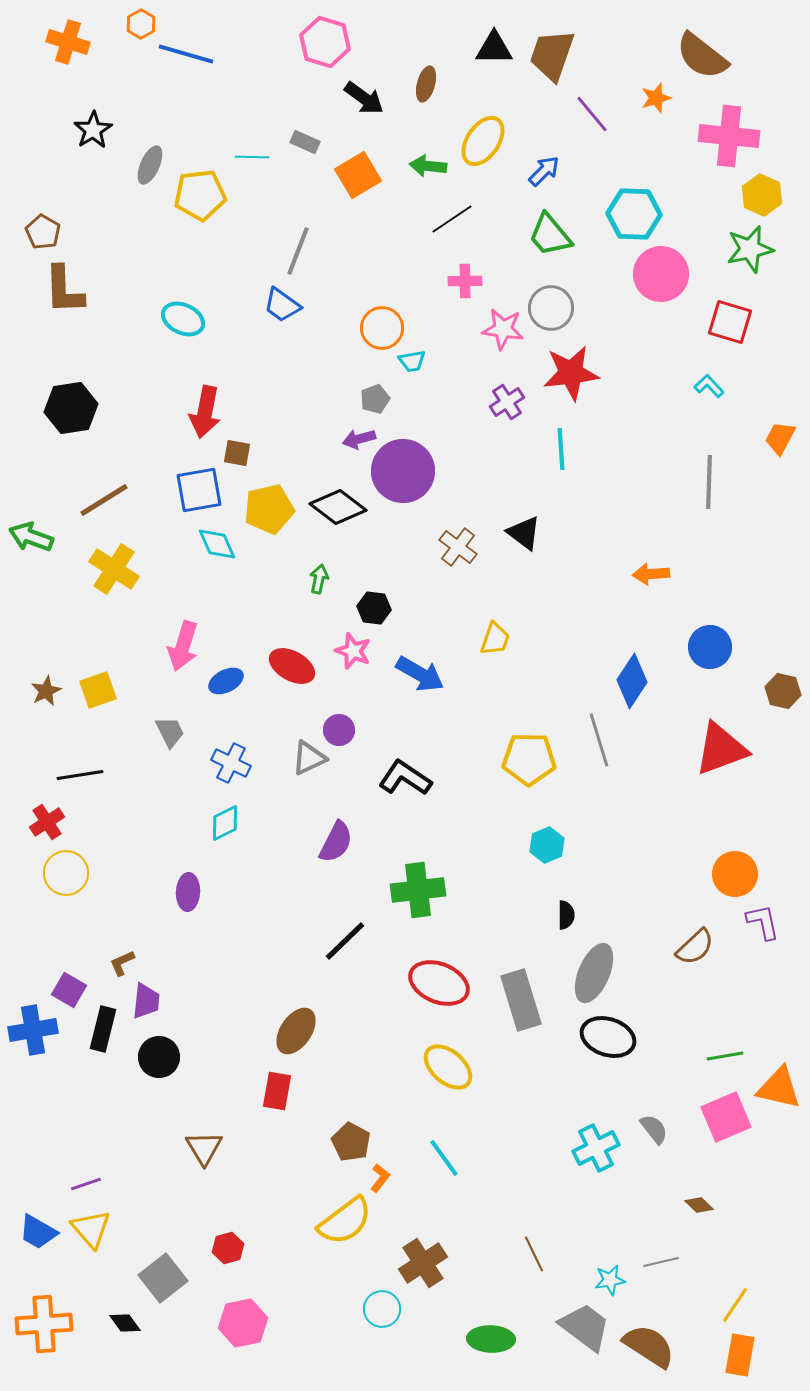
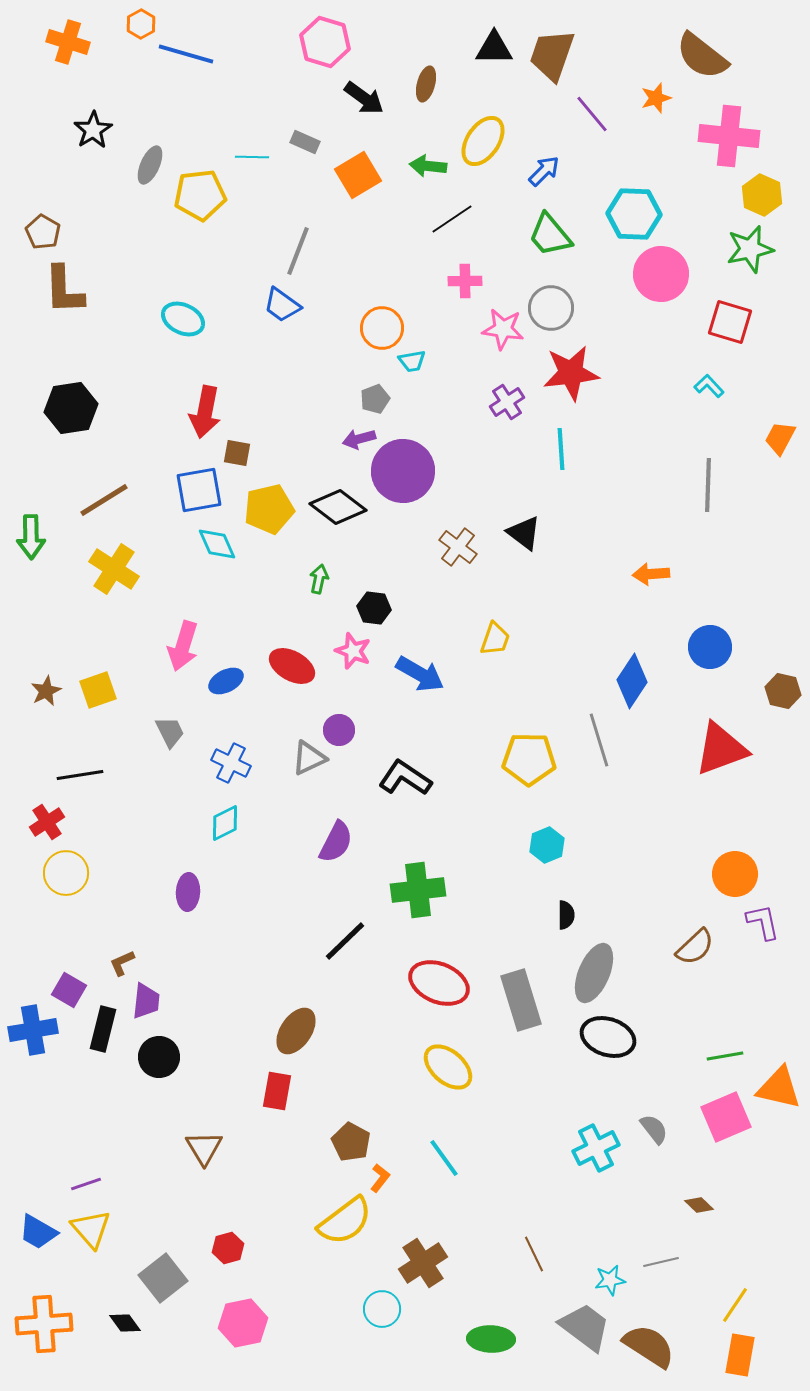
gray line at (709, 482): moved 1 px left, 3 px down
green arrow at (31, 537): rotated 111 degrees counterclockwise
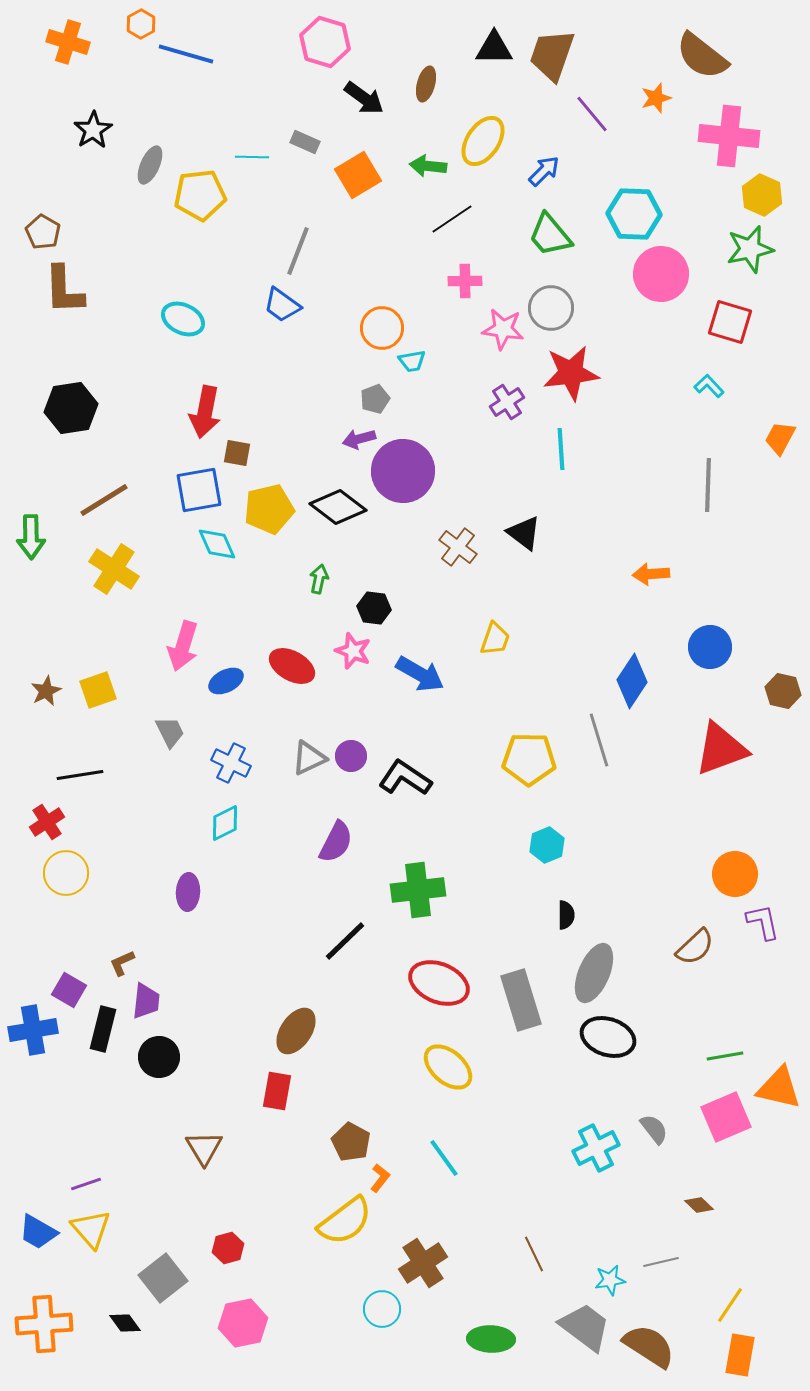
purple circle at (339, 730): moved 12 px right, 26 px down
yellow line at (735, 1305): moved 5 px left
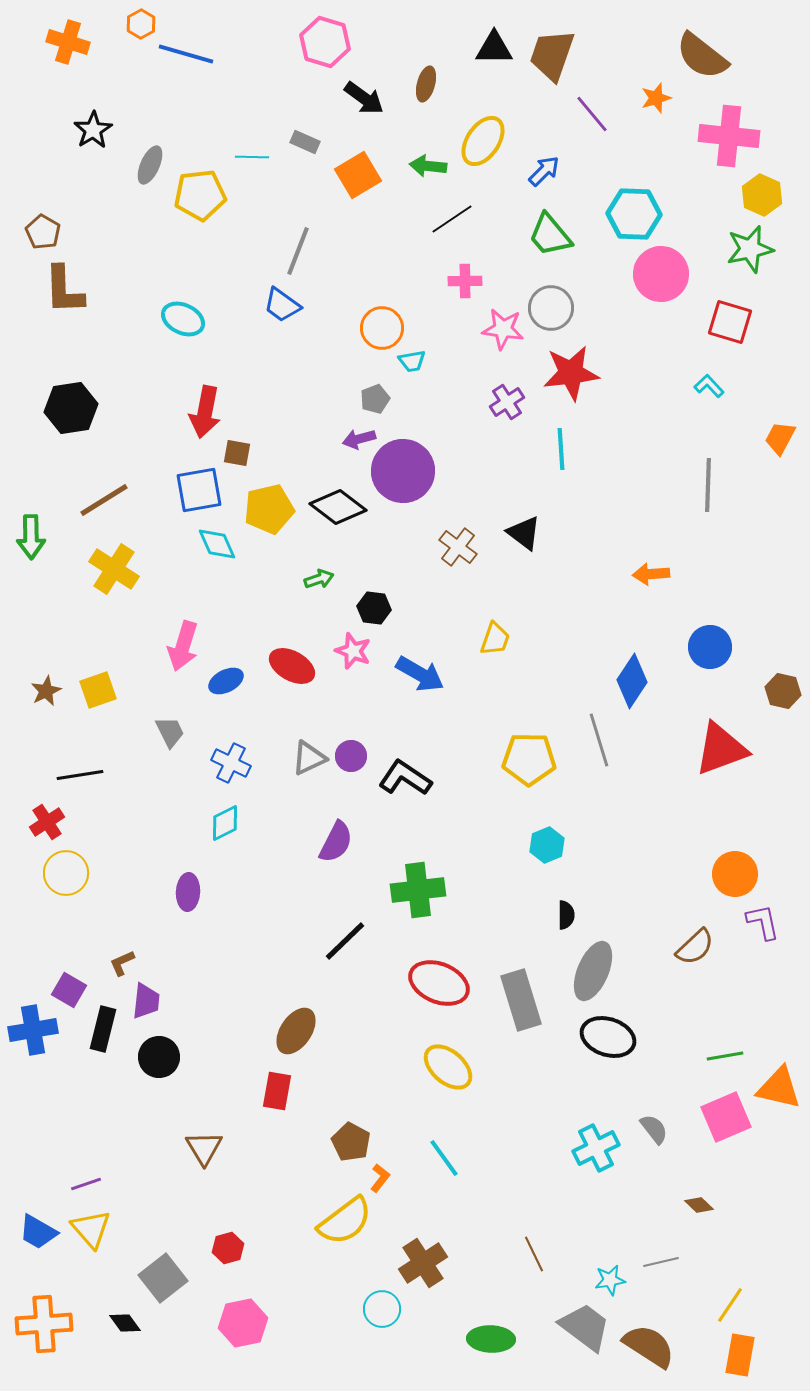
green arrow at (319, 579): rotated 60 degrees clockwise
gray ellipse at (594, 973): moved 1 px left, 2 px up
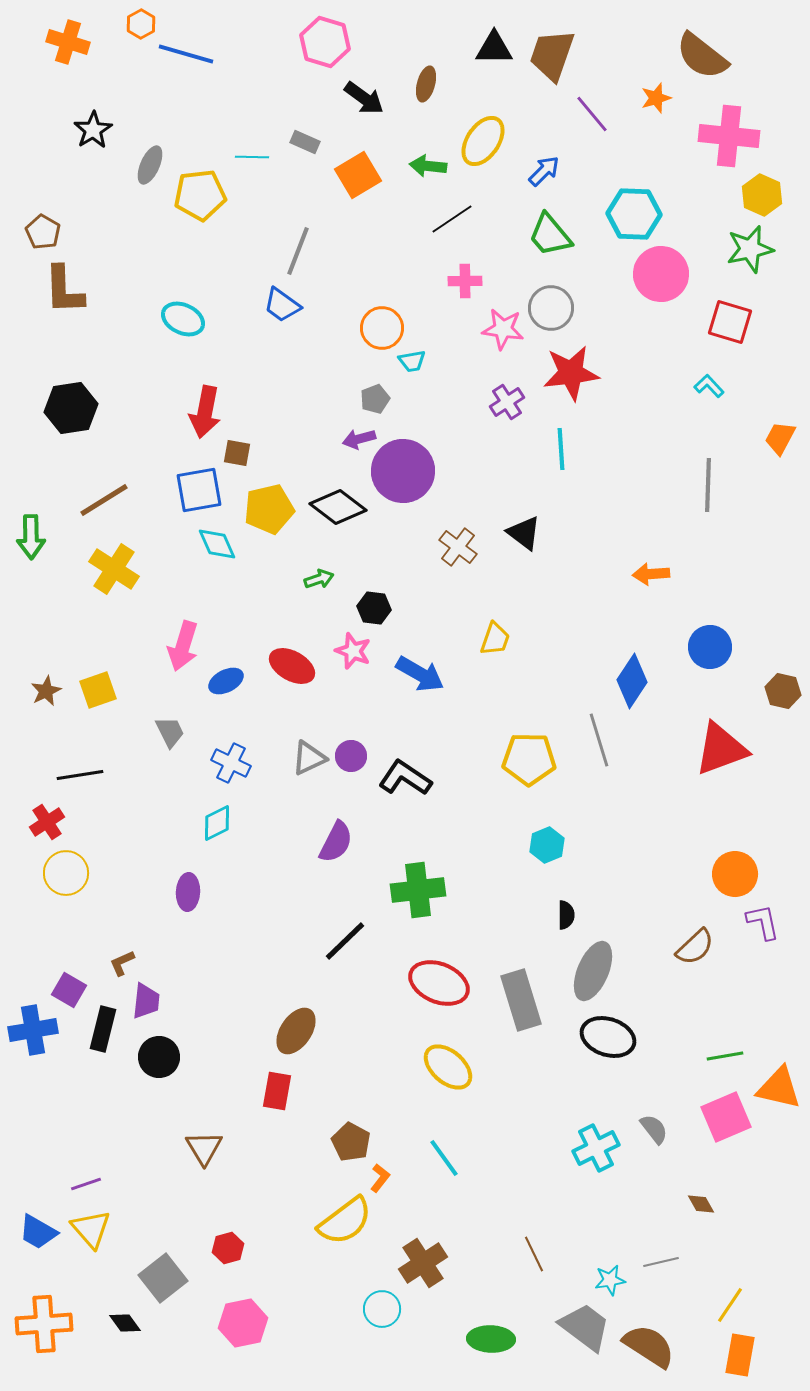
cyan diamond at (225, 823): moved 8 px left
brown diamond at (699, 1205): moved 2 px right, 1 px up; rotated 16 degrees clockwise
